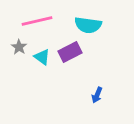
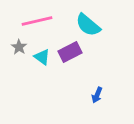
cyan semicircle: rotated 32 degrees clockwise
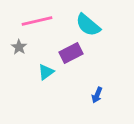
purple rectangle: moved 1 px right, 1 px down
cyan triangle: moved 4 px right, 15 px down; rotated 48 degrees clockwise
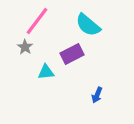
pink line: rotated 40 degrees counterclockwise
gray star: moved 6 px right
purple rectangle: moved 1 px right, 1 px down
cyan triangle: rotated 30 degrees clockwise
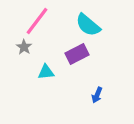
gray star: moved 1 px left
purple rectangle: moved 5 px right
